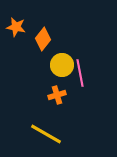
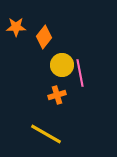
orange star: rotated 12 degrees counterclockwise
orange diamond: moved 1 px right, 2 px up
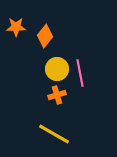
orange diamond: moved 1 px right, 1 px up
yellow circle: moved 5 px left, 4 px down
yellow line: moved 8 px right
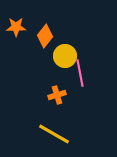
yellow circle: moved 8 px right, 13 px up
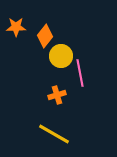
yellow circle: moved 4 px left
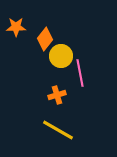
orange diamond: moved 3 px down
yellow line: moved 4 px right, 4 px up
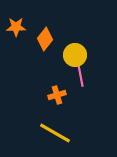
yellow circle: moved 14 px right, 1 px up
yellow line: moved 3 px left, 3 px down
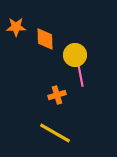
orange diamond: rotated 40 degrees counterclockwise
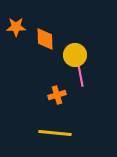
yellow line: rotated 24 degrees counterclockwise
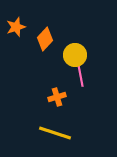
orange star: rotated 18 degrees counterclockwise
orange diamond: rotated 45 degrees clockwise
orange cross: moved 2 px down
yellow line: rotated 12 degrees clockwise
